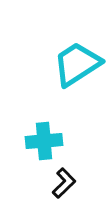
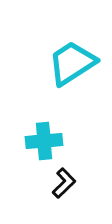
cyan trapezoid: moved 5 px left, 1 px up
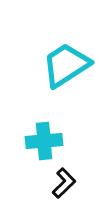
cyan trapezoid: moved 6 px left, 2 px down
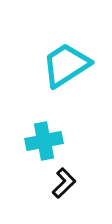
cyan cross: rotated 6 degrees counterclockwise
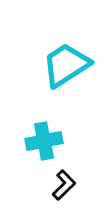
black L-shape: moved 2 px down
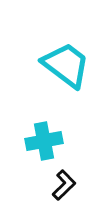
cyan trapezoid: rotated 70 degrees clockwise
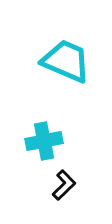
cyan trapezoid: moved 4 px up; rotated 14 degrees counterclockwise
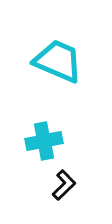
cyan trapezoid: moved 8 px left
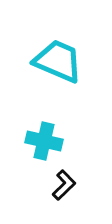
cyan cross: rotated 24 degrees clockwise
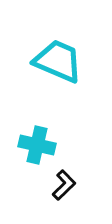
cyan cross: moved 7 px left, 4 px down
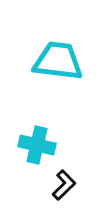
cyan trapezoid: rotated 16 degrees counterclockwise
